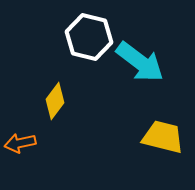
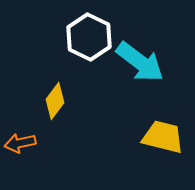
white hexagon: rotated 12 degrees clockwise
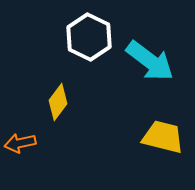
cyan arrow: moved 10 px right, 1 px up
yellow diamond: moved 3 px right, 1 px down
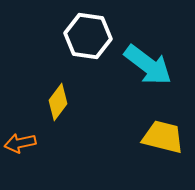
white hexagon: moved 1 px left, 1 px up; rotated 18 degrees counterclockwise
cyan arrow: moved 2 px left, 4 px down
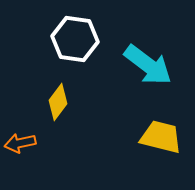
white hexagon: moved 13 px left, 3 px down
yellow trapezoid: moved 2 px left
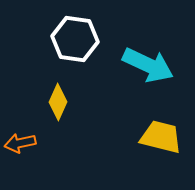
cyan arrow: rotated 12 degrees counterclockwise
yellow diamond: rotated 12 degrees counterclockwise
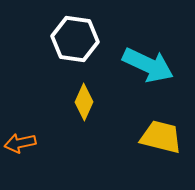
yellow diamond: moved 26 px right
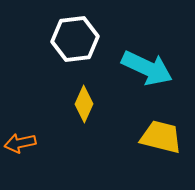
white hexagon: rotated 15 degrees counterclockwise
cyan arrow: moved 1 px left, 3 px down
yellow diamond: moved 2 px down
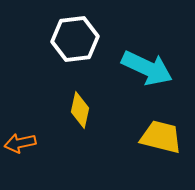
yellow diamond: moved 4 px left, 6 px down; rotated 12 degrees counterclockwise
